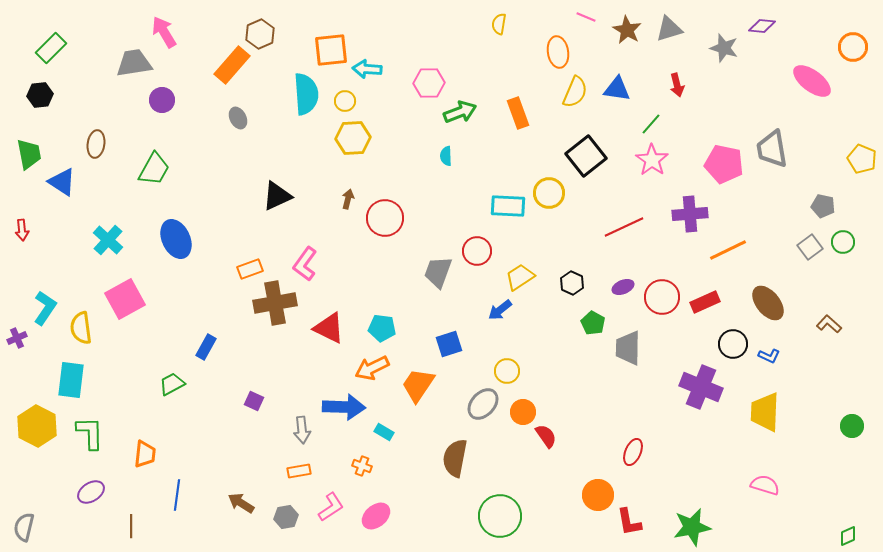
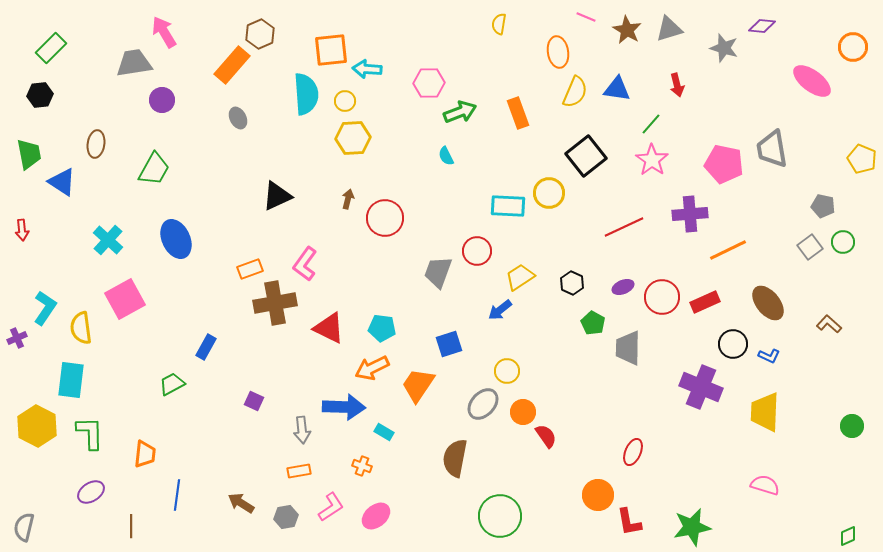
cyan semicircle at (446, 156): rotated 24 degrees counterclockwise
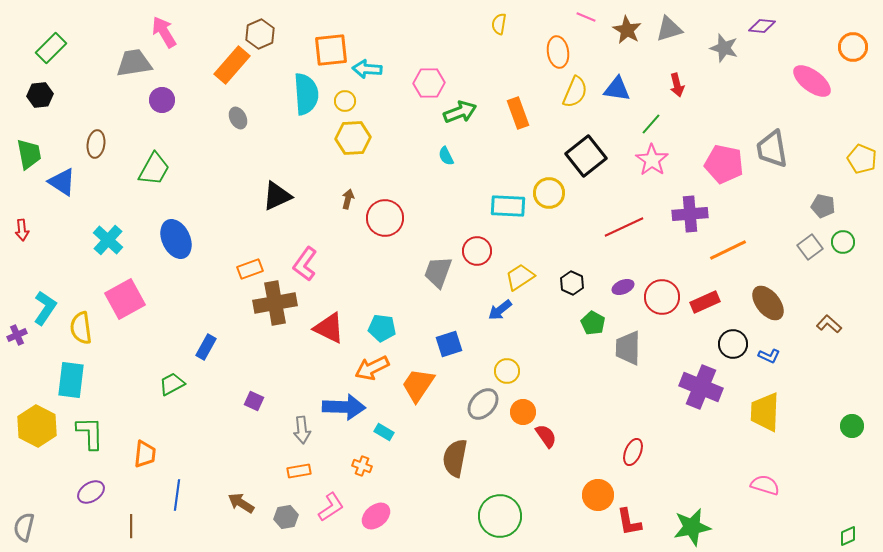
purple cross at (17, 338): moved 3 px up
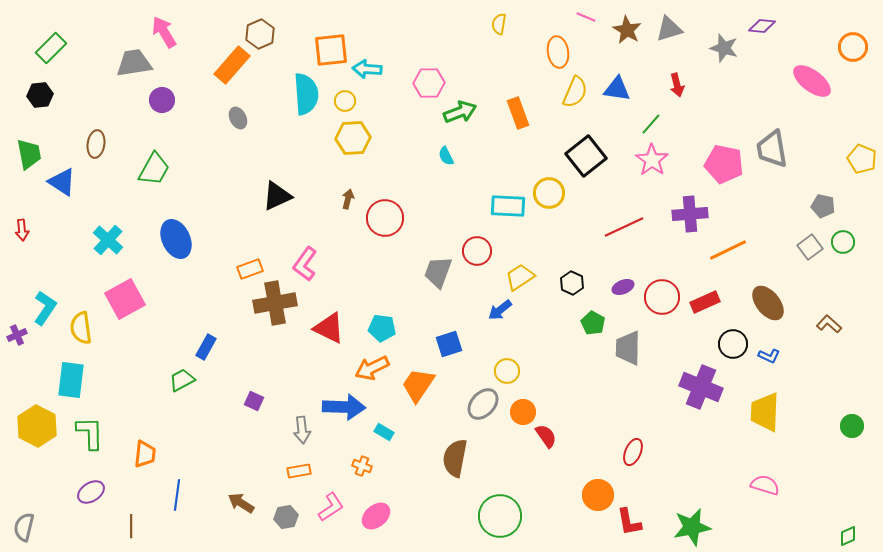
green trapezoid at (172, 384): moved 10 px right, 4 px up
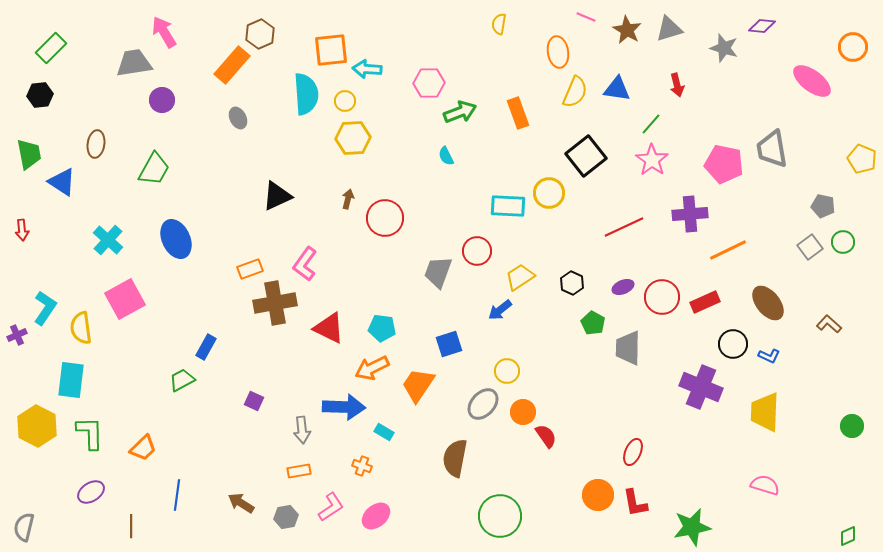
orange trapezoid at (145, 454): moved 2 px left, 6 px up; rotated 40 degrees clockwise
red L-shape at (629, 522): moved 6 px right, 19 px up
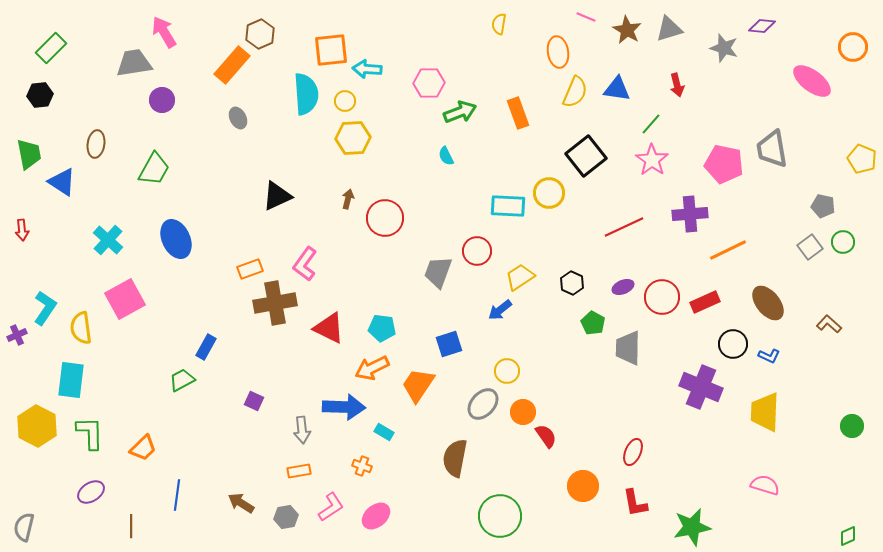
orange circle at (598, 495): moved 15 px left, 9 px up
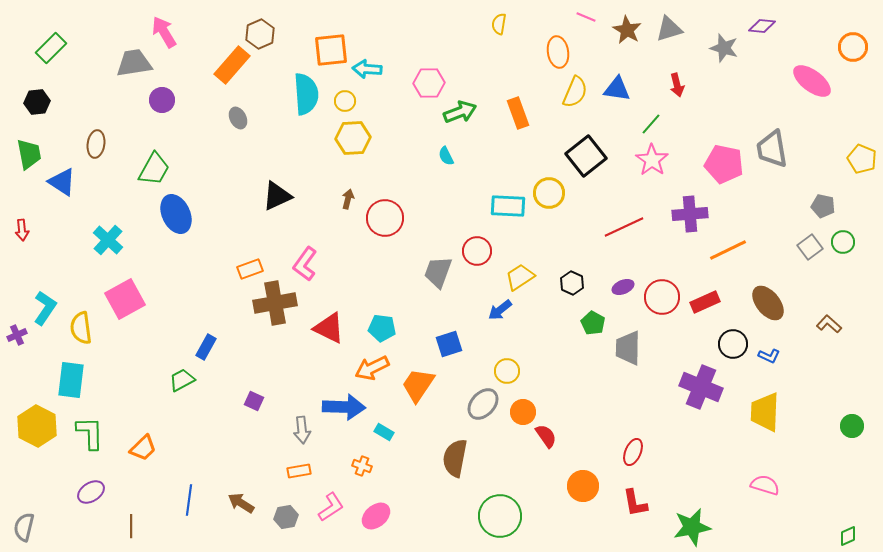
black hexagon at (40, 95): moved 3 px left, 7 px down
blue ellipse at (176, 239): moved 25 px up
blue line at (177, 495): moved 12 px right, 5 px down
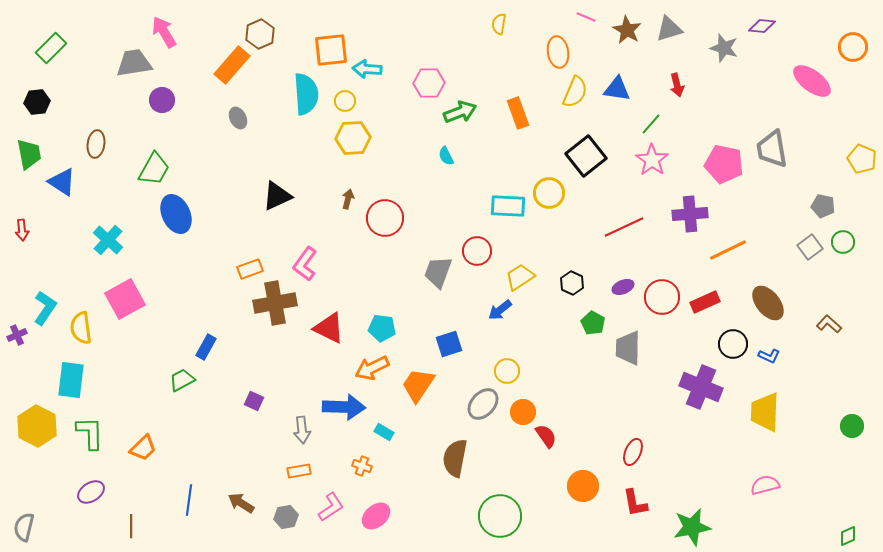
pink semicircle at (765, 485): rotated 32 degrees counterclockwise
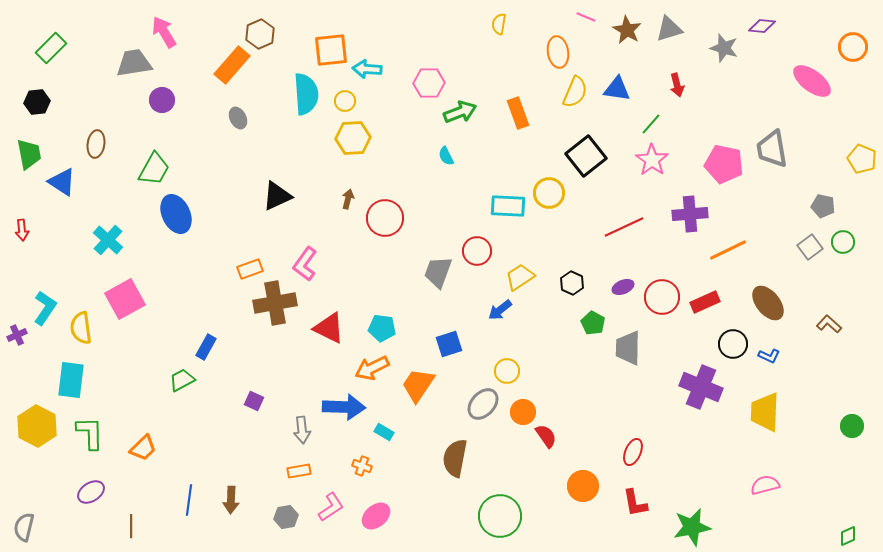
brown arrow at (241, 503): moved 10 px left, 3 px up; rotated 120 degrees counterclockwise
